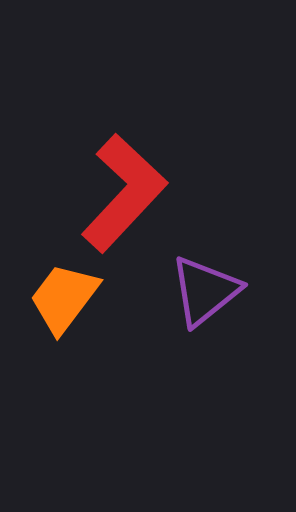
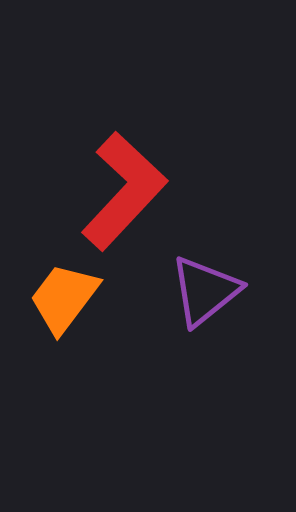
red L-shape: moved 2 px up
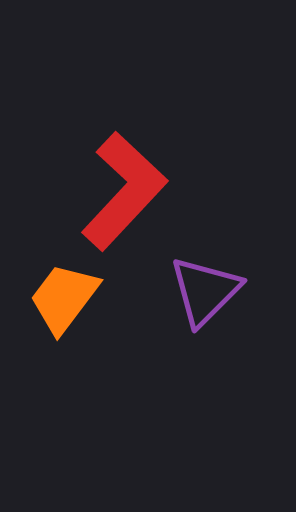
purple triangle: rotated 6 degrees counterclockwise
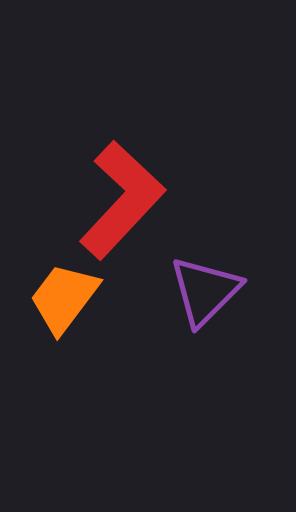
red L-shape: moved 2 px left, 9 px down
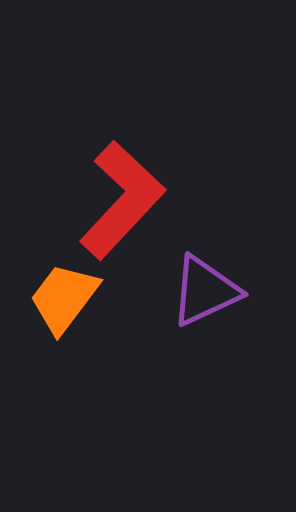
purple triangle: rotated 20 degrees clockwise
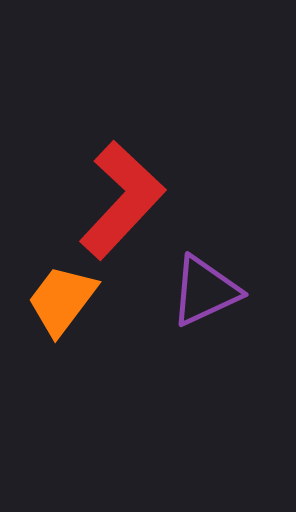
orange trapezoid: moved 2 px left, 2 px down
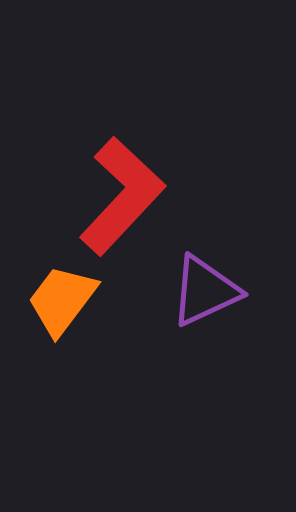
red L-shape: moved 4 px up
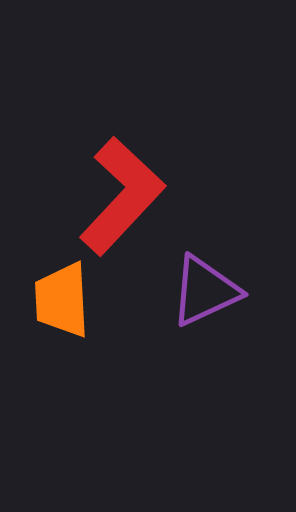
orange trapezoid: rotated 40 degrees counterclockwise
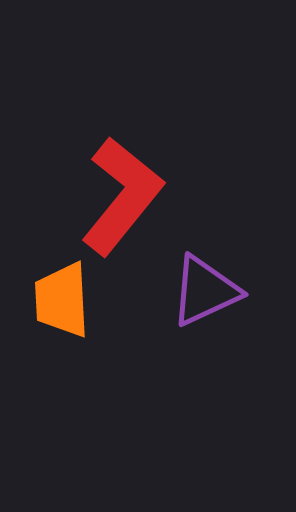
red L-shape: rotated 4 degrees counterclockwise
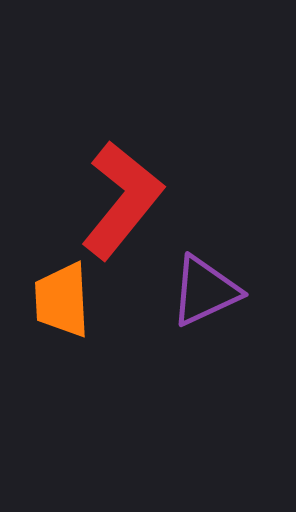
red L-shape: moved 4 px down
